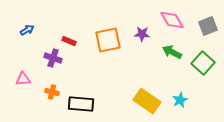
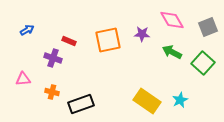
gray square: moved 1 px down
black rectangle: rotated 25 degrees counterclockwise
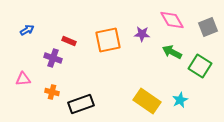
green square: moved 3 px left, 3 px down; rotated 10 degrees counterclockwise
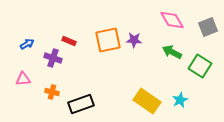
blue arrow: moved 14 px down
purple star: moved 8 px left, 6 px down
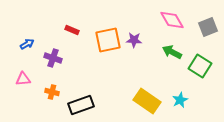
red rectangle: moved 3 px right, 11 px up
black rectangle: moved 1 px down
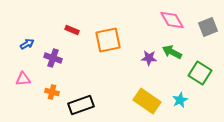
purple star: moved 15 px right, 18 px down
green square: moved 7 px down
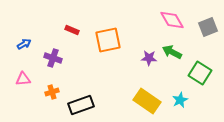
blue arrow: moved 3 px left
orange cross: rotated 32 degrees counterclockwise
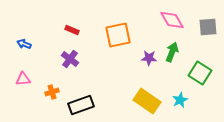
gray square: rotated 18 degrees clockwise
orange square: moved 10 px right, 5 px up
blue arrow: rotated 128 degrees counterclockwise
green arrow: rotated 84 degrees clockwise
purple cross: moved 17 px right, 1 px down; rotated 18 degrees clockwise
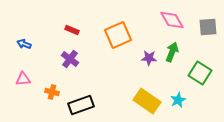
orange square: rotated 12 degrees counterclockwise
orange cross: rotated 32 degrees clockwise
cyan star: moved 2 px left
